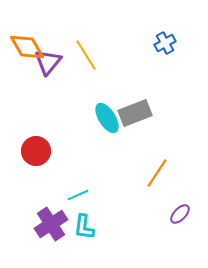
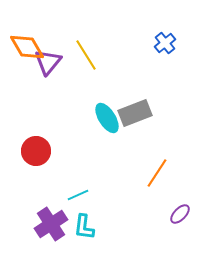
blue cross: rotated 10 degrees counterclockwise
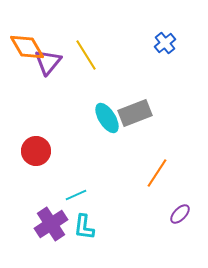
cyan line: moved 2 px left
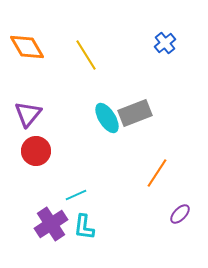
purple triangle: moved 20 px left, 52 px down
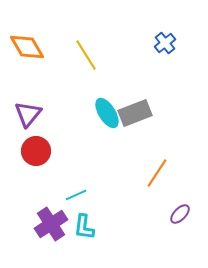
cyan ellipse: moved 5 px up
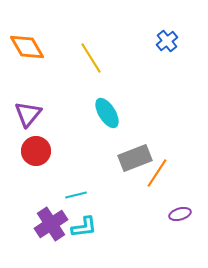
blue cross: moved 2 px right, 2 px up
yellow line: moved 5 px right, 3 px down
gray rectangle: moved 45 px down
cyan line: rotated 10 degrees clockwise
purple ellipse: rotated 30 degrees clockwise
cyan L-shape: rotated 104 degrees counterclockwise
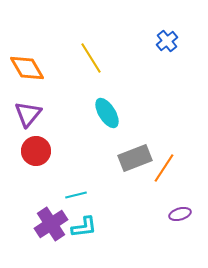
orange diamond: moved 21 px down
orange line: moved 7 px right, 5 px up
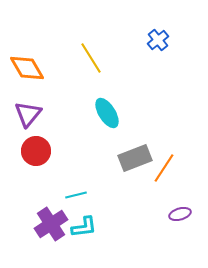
blue cross: moved 9 px left, 1 px up
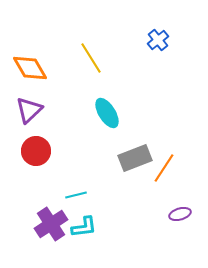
orange diamond: moved 3 px right
purple triangle: moved 1 px right, 4 px up; rotated 8 degrees clockwise
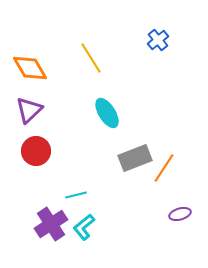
cyan L-shape: rotated 148 degrees clockwise
